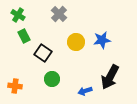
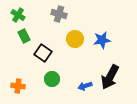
gray cross: rotated 28 degrees counterclockwise
yellow circle: moved 1 px left, 3 px up
orange cross: moved 3 px right
blue arrow: moved 5 px up
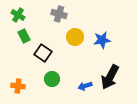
yellow circle: moved 2 px up
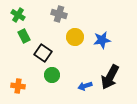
green circle: moved 4 px up
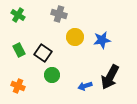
green rectangle: moved 5 px left, 14 px down
orange cross: rotated 16 degrees clockwise
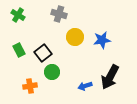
black square: rotated 18 degrees clockwise
green circle: moved 3 px up
orange cross: moved 12 px right; rotated 32 degrees counterclockwise
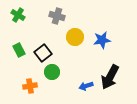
gray cross: moved 2 px left, 2 px down
blue arrow: moved 1 px right
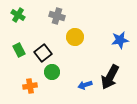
blue star: moved 18 px right
blue arrow: moved 1 px left, 1 px up
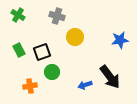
black square: moved 1 px left, 1 px up; rotated 18 degrees clockwise
black arrow: rotated 65 degrees counterclockwise
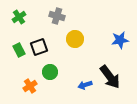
green cross: moved 1 px right, 2 px down; rotated 24 degrees clockwise
yellow circle: moved 2 px down
black square: moved 3 px left, 5 px up
green circle: moved 2 px left
orange cross: rotated 24 degrees counterclockwise
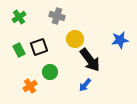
black arrow: moved 20 px left, 17 px up
blue arrow: rotated 32 degrees counterclockwise
